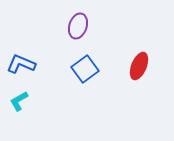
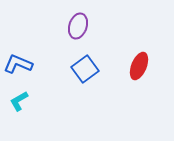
blue L-shape: moved 3 px left
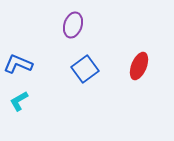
purple ellipse: moved 5 px left, 1 px up
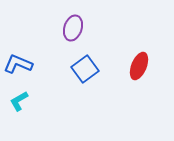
purple ellipse: moved 3 px down
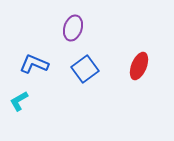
blue L-shape: moved 16 px right
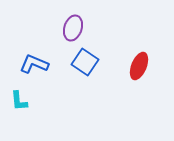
blue square: moved 7 px up; rotated 20 degrees counterclockwise
cyan L-shape: rotated 65 degrees counterclockwise
